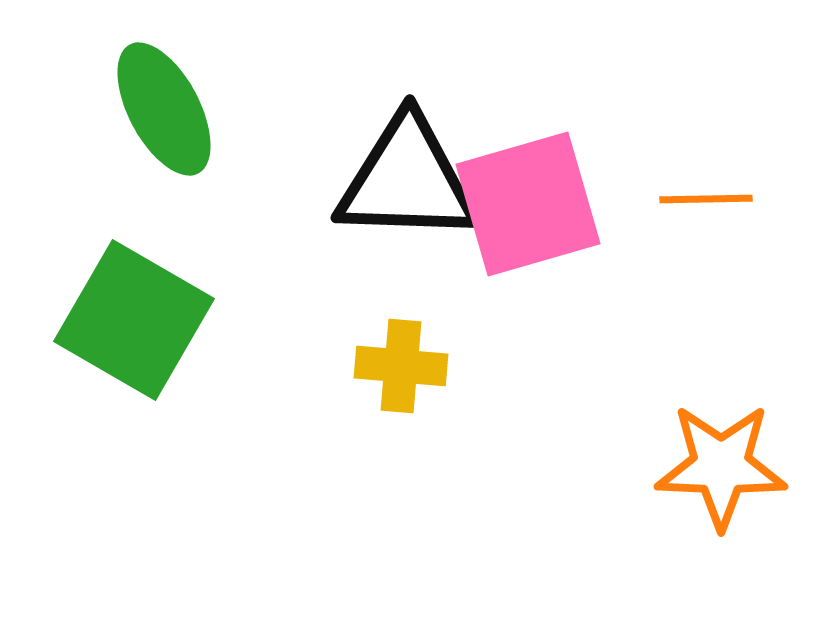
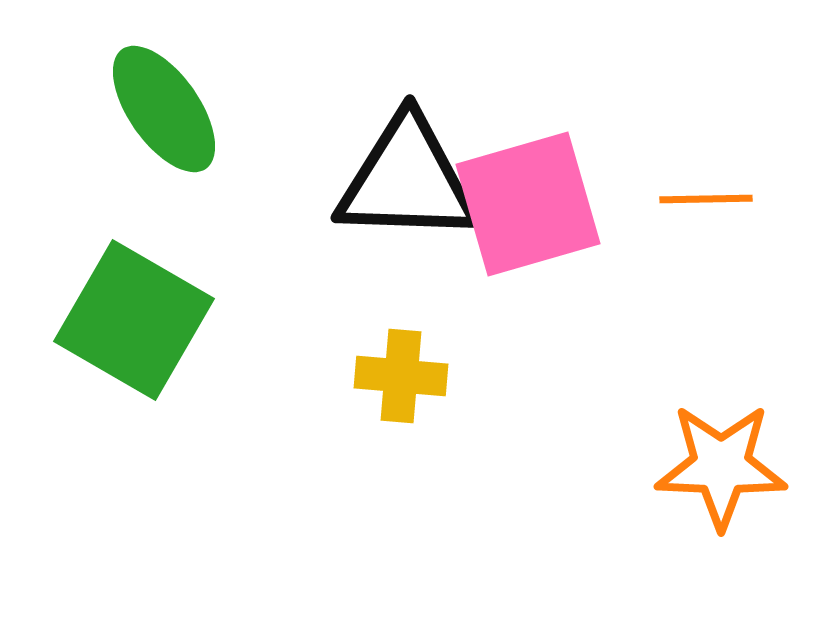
green ellipse: rotated 7 degrees counterclockwise
yellow cross: moved 10 px down
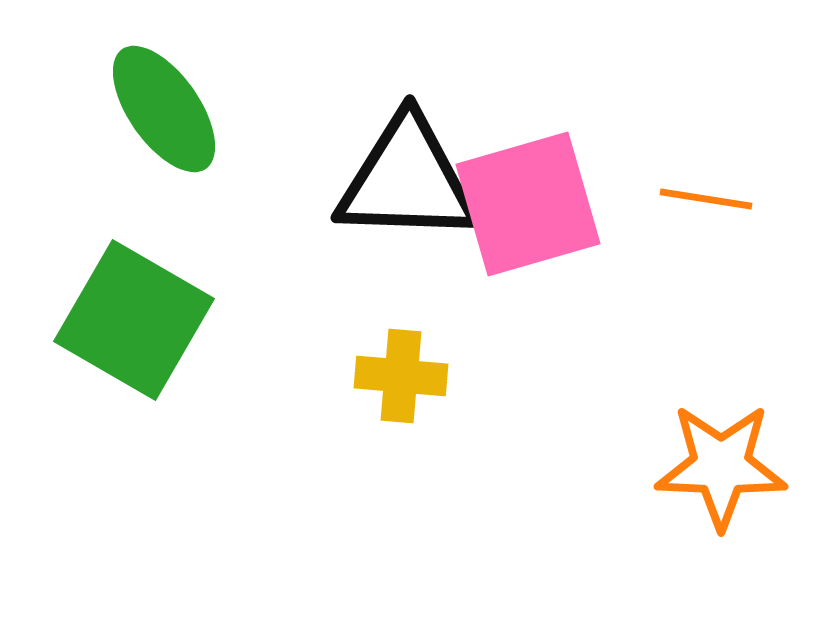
orange line: rotated 10 degrees clockwise
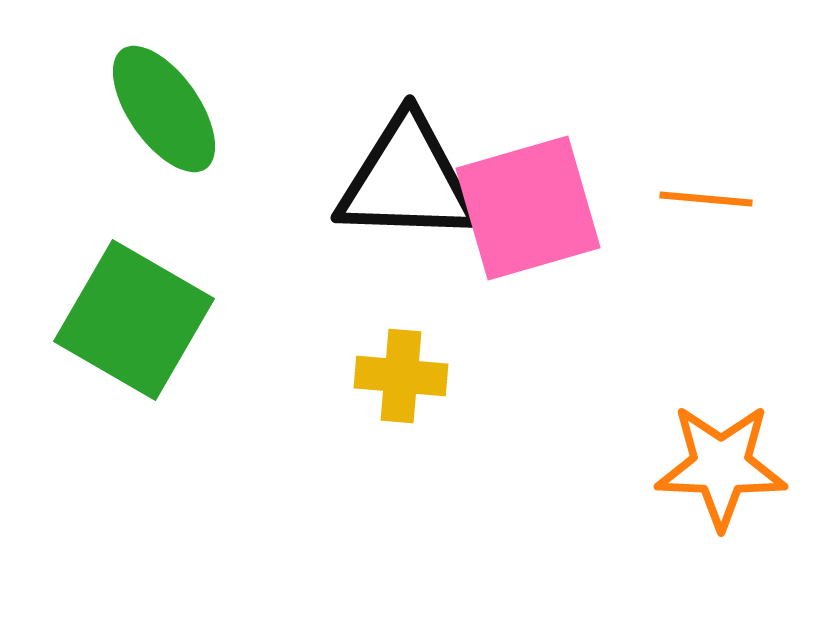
orange line: rotated 4 degrees counterclockwise
pink square: moved 4 px down
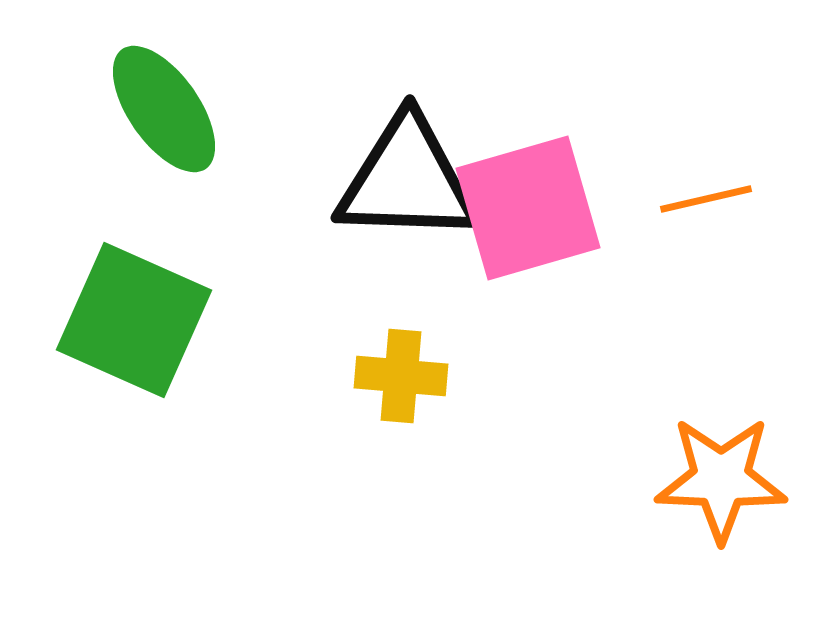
orange line: rotated 18 degrees counterclockwise
green square: rotated 6 degrees counterclockwise
orange star: moved 13 px down
